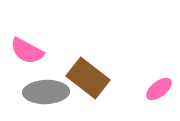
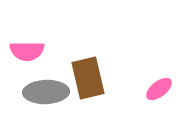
pink semicircle: rotated 28 degrees counterclockwise
brown rectangle: rotated 39 degrees clockwise
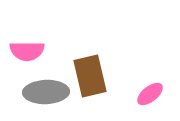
brown rectangle: moved 2 px right, 2 px up
pink ellipse: moved 9 px left, 5 px down
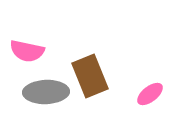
pink semicircle: rotated 12 degrees clockwise
brown rectangle: rotated 9 degrees counterclockwise
